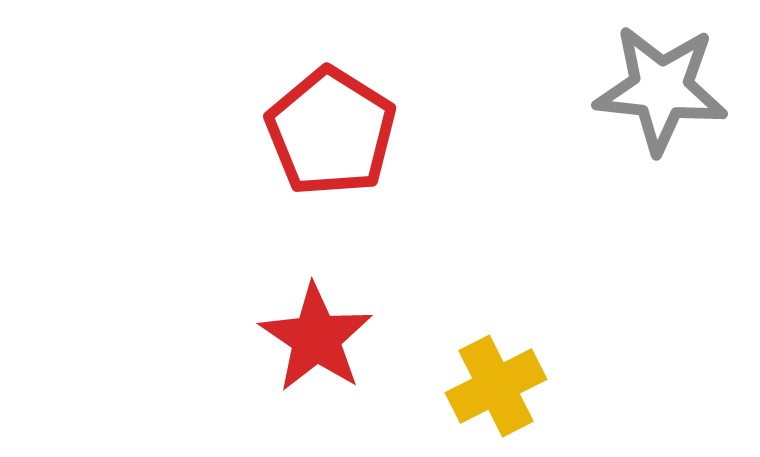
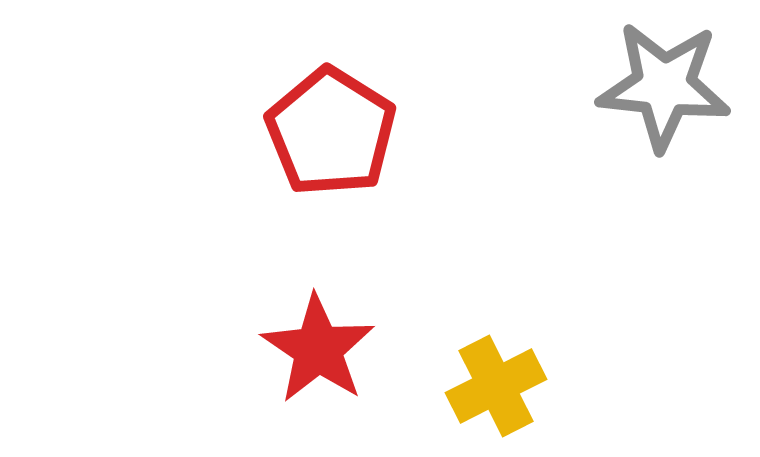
gray star: moved 3 px right, 3 px up
red star: moved 2 px right, 11 px down
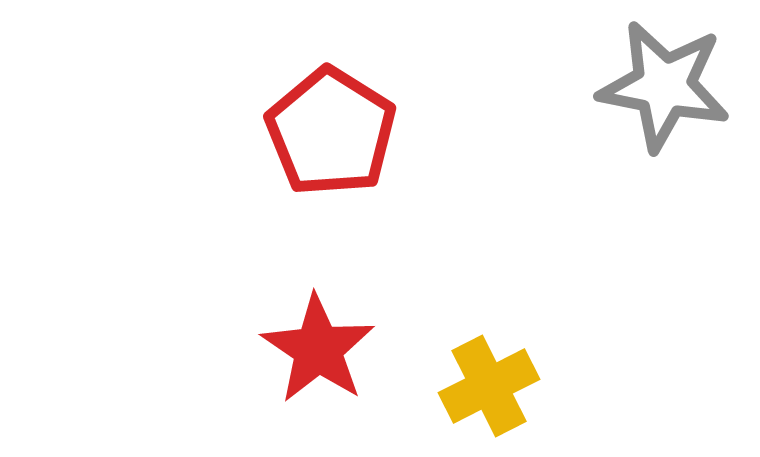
gray star: rotated 5 degrees clockwise
yellow cross: moved 7 px left
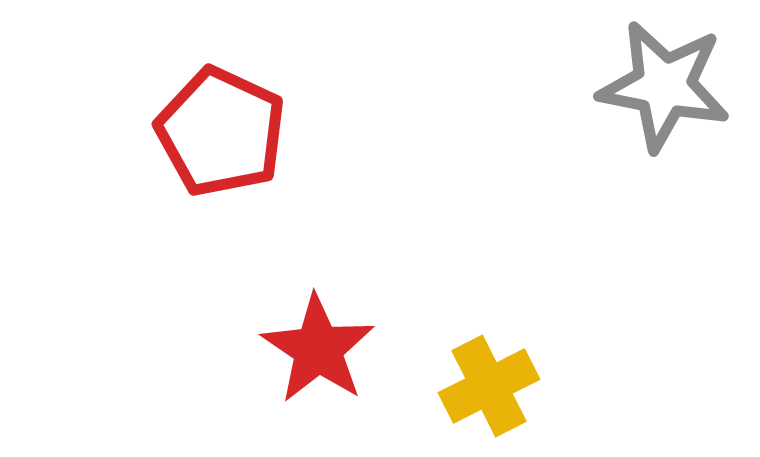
red pentagon: moved 110 px left; rotated 7 degrees counterclockwise
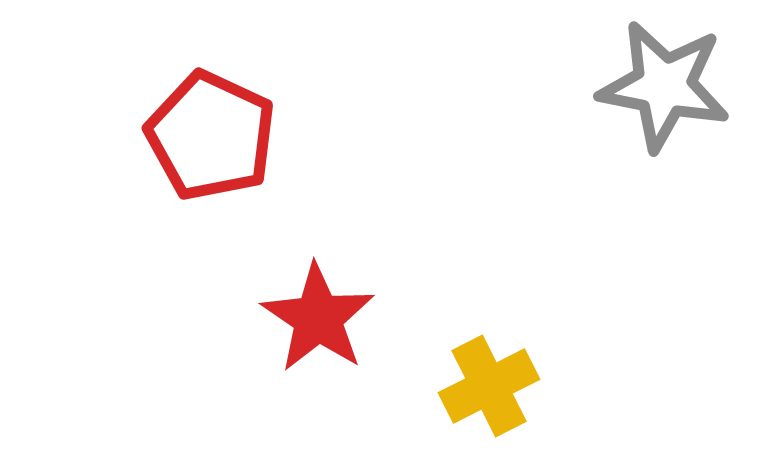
red pentagon: moved 10 px left, 4 px down
red star: moved 31 px up
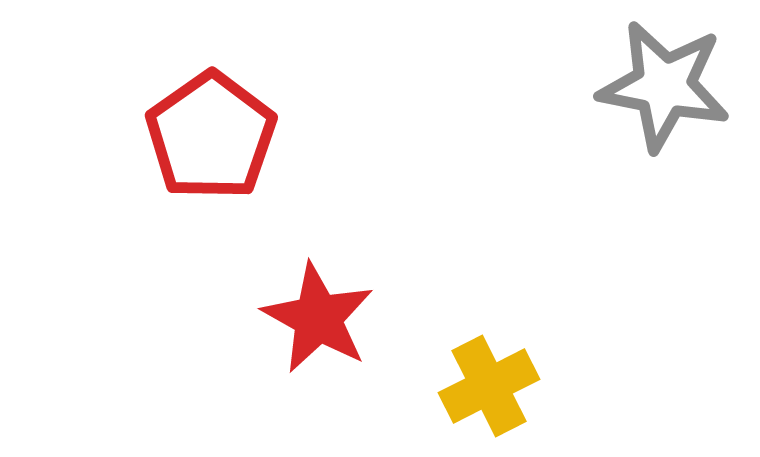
red pentagon: rotated 12 degrees clockwise
red star: rotated 5 degrees counterclockwise
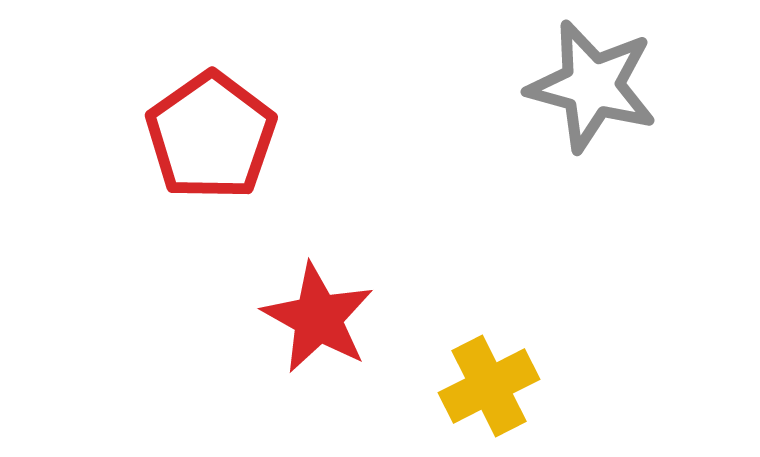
gray star: moved 72 px left; rotated 4 degrees clockwise
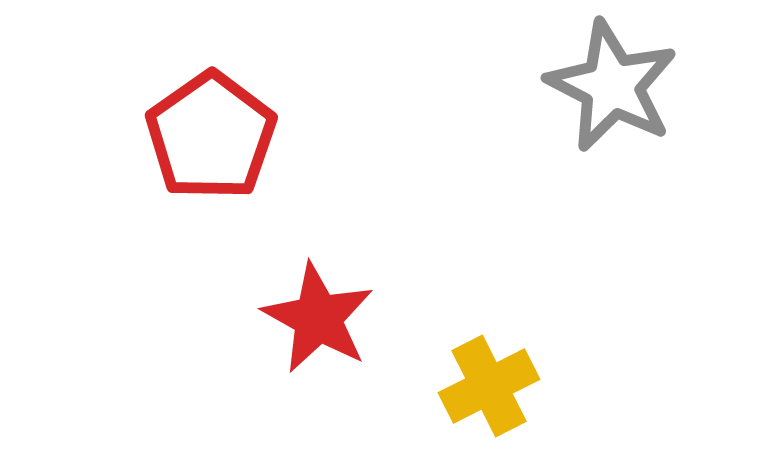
gray star: moved 20 px right; rotated 12 degrees clockwise
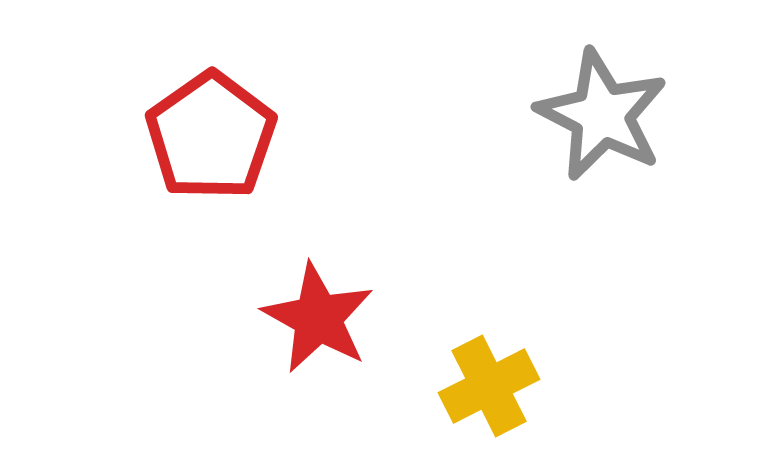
gray star: moved 10 px left, 29 px down
